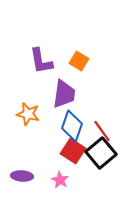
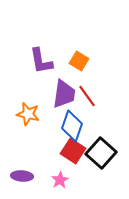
red line: moved 15 px left, 35 px up
black square: rotated 8 degrees counterclockwise
pink star: rotated 12 degrees clockwise
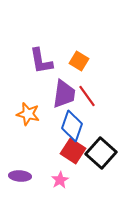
purple ellipse: moved 2 px left
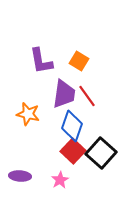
red square: rotated 10 degrees clockwise
